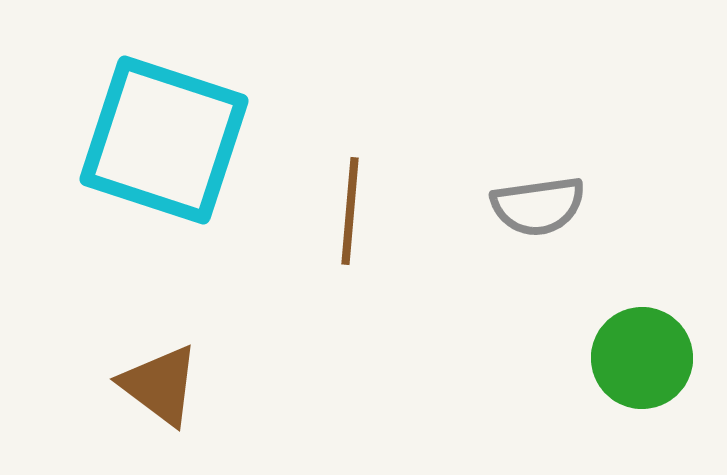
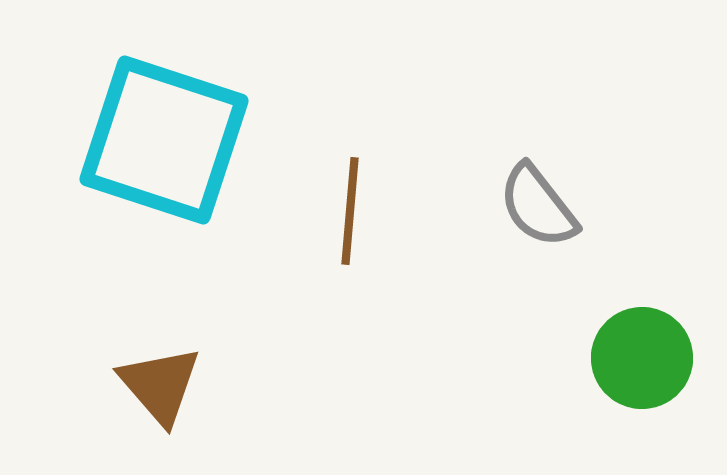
gray semicircle: rotated 60 degrees clockwise
brown triangle: rotated 12 degrees clockwise
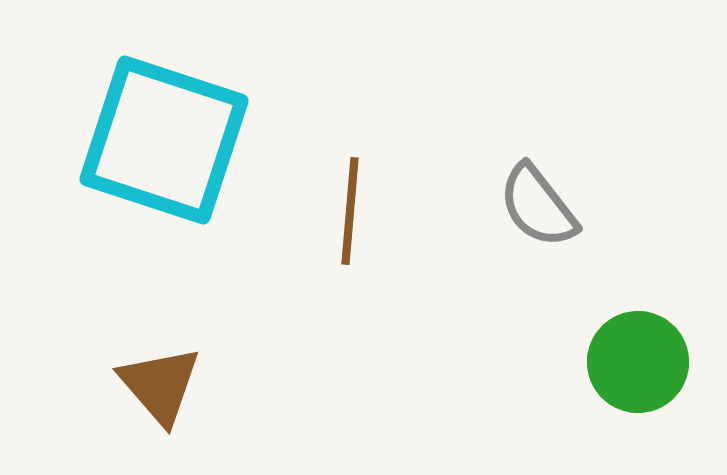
green circle: moved 4 px left, 4 px down
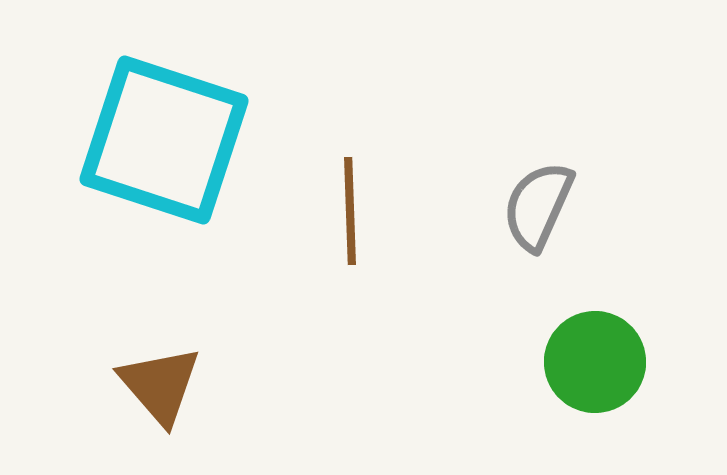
gray semicircle: rotated 62 degrees clockwise
brown line: rotated 7 degrees counterclockwise
green circle: moved 43 px left
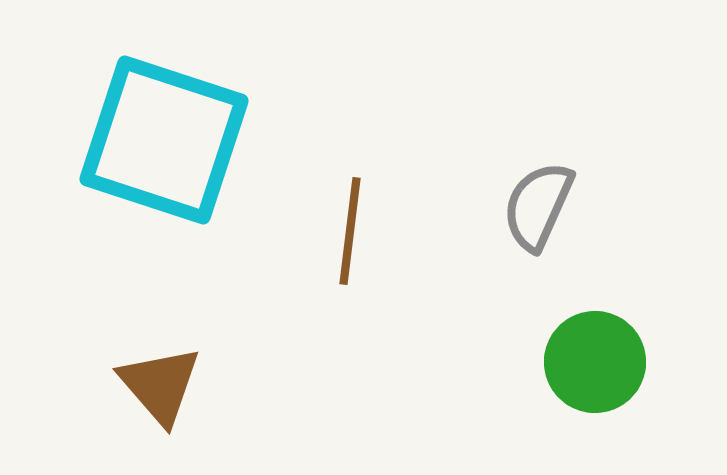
brown line: moved 20 px down; rotated 9 degrees clockwise
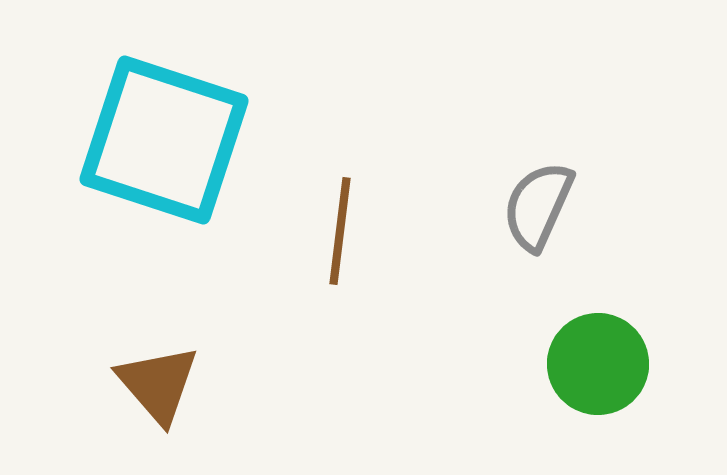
brown line: moved 10 px left
green circle: moved 3 px right, 2 px down
brown triangle: moved 2 px left, 1 px up
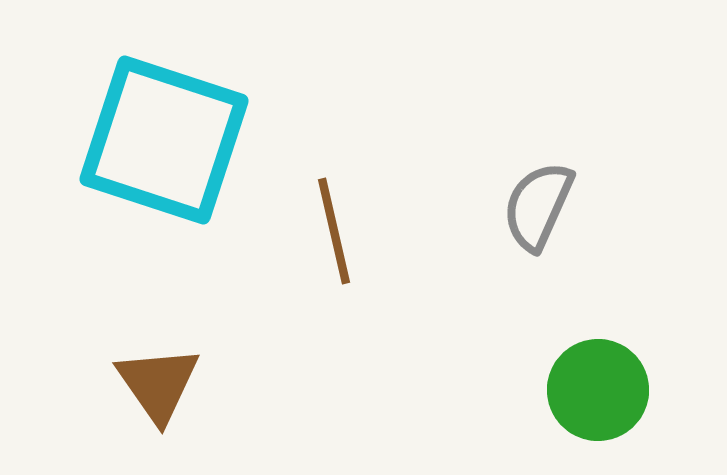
brown line: moved 6 px left; rotated 20 degrees counterclockwise
green circle: moved 26 px down
brown triangle: rotated 6 degrees clockwise
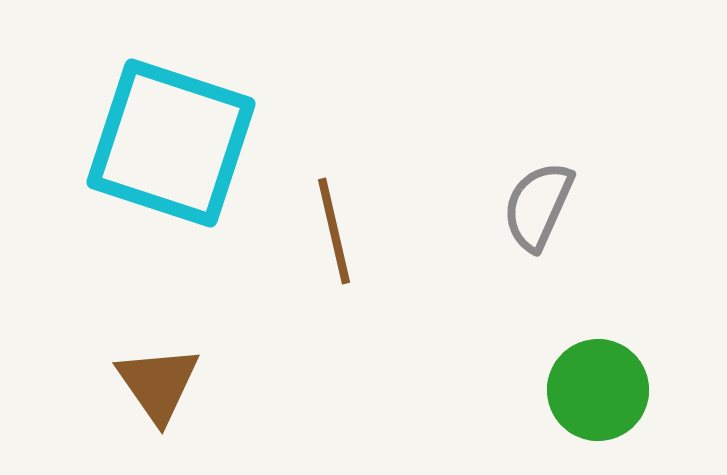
cyan square: moved 7 px right, 3 px down
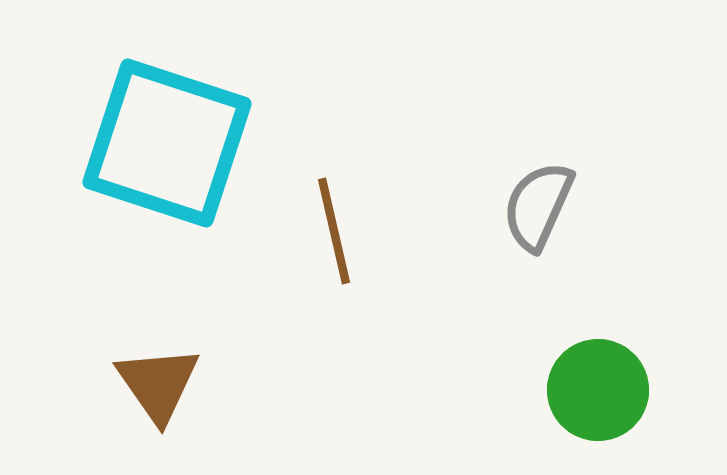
cyan square: moved 4 px left
